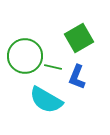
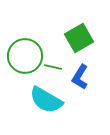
blue L-shape: moved 3 px right; rotated 10 degrees clockwise
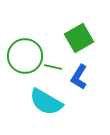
blue L-shape: moved 1 px left
cyan semicircle: moved 2 px down
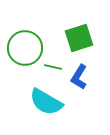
green square: rotated 12 degrees clockwise
green circle: moved 8 px up
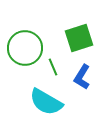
green line: rotated 54 degrees clockwise
blue L-shape: moved 3 px right
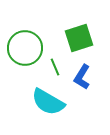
green line: moved 2 px right
cyan semicircle: moved 2 px right
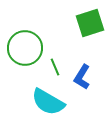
green square: moved 11 px right, 15 px up
